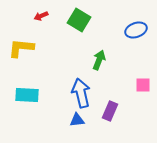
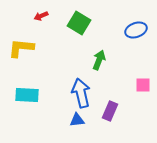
green square: moved 3 px down
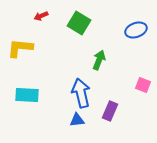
yellow L-shape: moved 1 px left
pink square: rotated 21 degrees clockwise
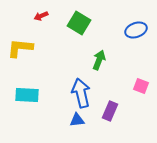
pink square: moved 2 px left, 1 px down
